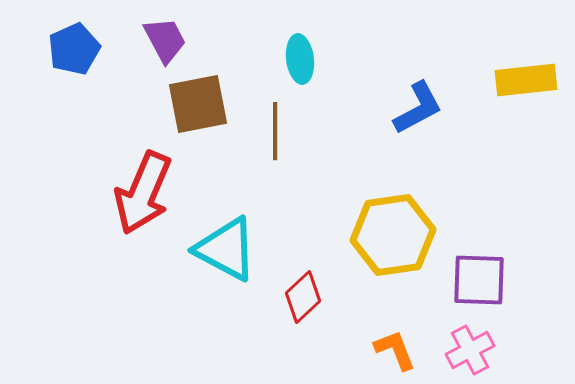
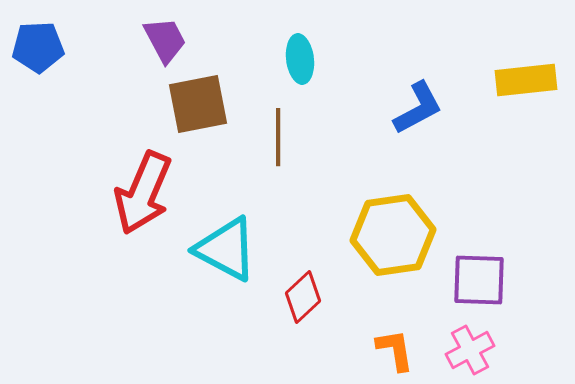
blue pentagon: moved 36 px left, 2 px up; rotated 21 degrees clockwise
brown line: moved 3 px right, 6 px down
orange L-shape: rotated 12 degrees clockwise
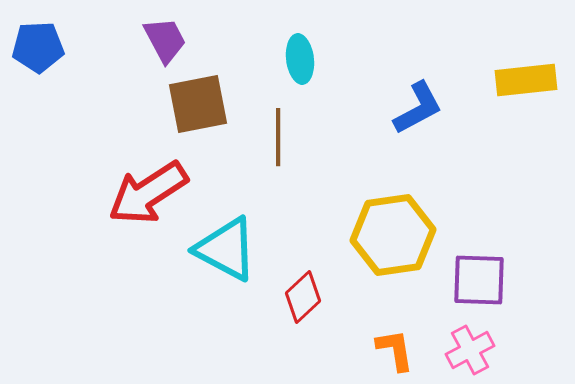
red arrow: moved 5 px right; rotated 34 degrees clockwise
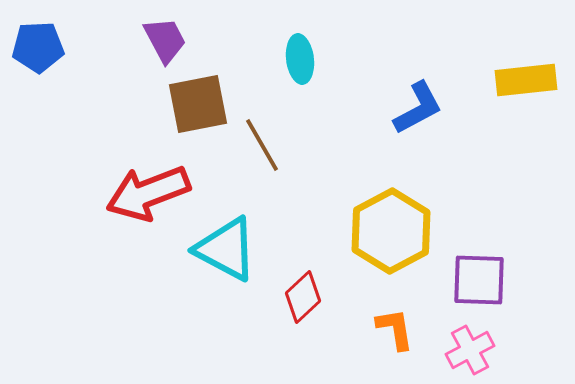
brown line: moved 16 px left, 8 px down; rotated 30 degrees counterclockwise
red arrow: rotated 12 degrees clockwise
yellow hexagon: moved 2 px left, 4 px up; rotated 20 degrees counterclockwise
orange L-shape: moved 21 px up
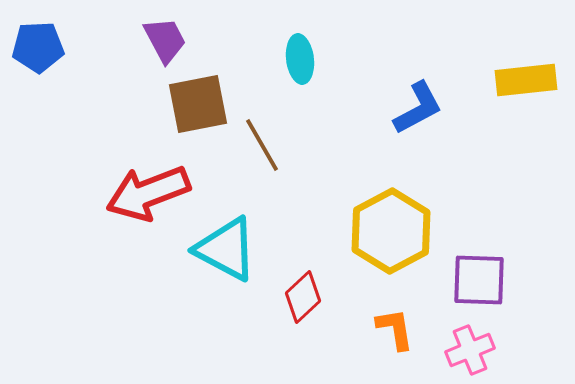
pink cross: rotated 6 degrees clockwise
